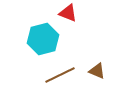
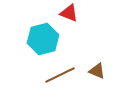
red triangle: moved 1 px right
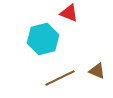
brown line: moved 3 px down
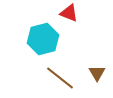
brown triangle: moved 2 px down; rotated 36 degrees clockwise
brown line: rotated 64 degrees clockwise
